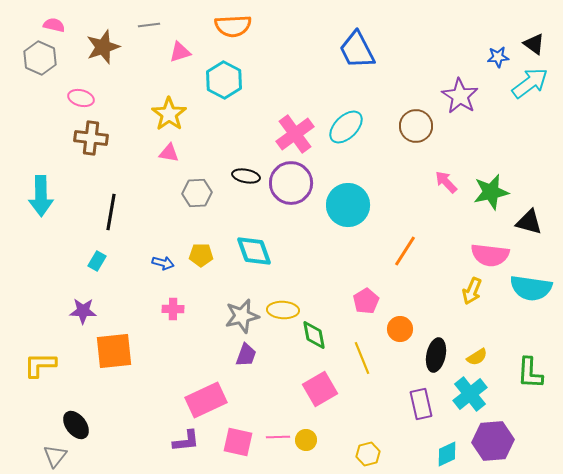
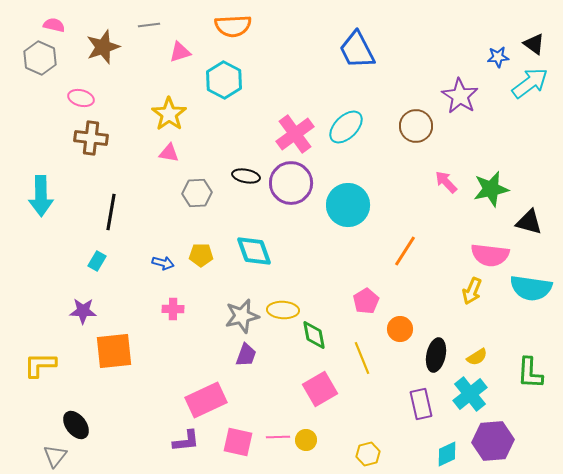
green star at (491, 192): moved 3 px up
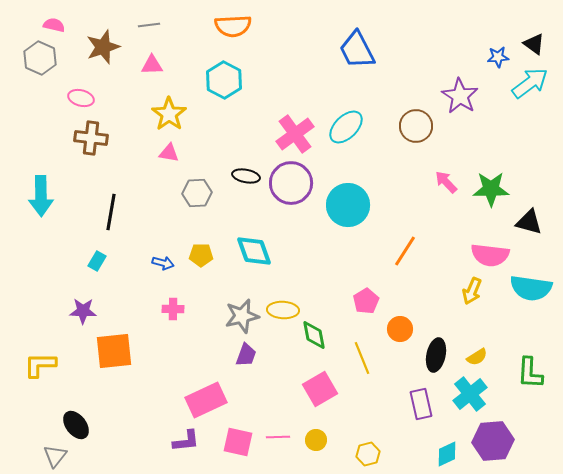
pink triangle at (180, 52): moved 28 px left, 13 px down; rotated 15 degrees clockwise
green star at (491, 189): rotated 12 degrees clockwise
yellow circle at (306, 440): moved 10 px right
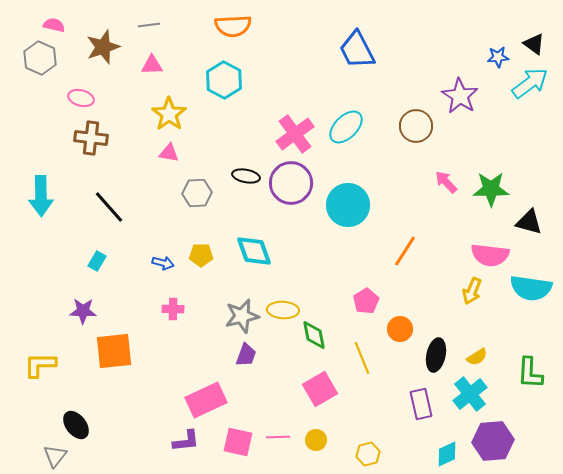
black line at (111, 212): moved 2 px left, 5 px up; rotated 51 degrees counterclockwise
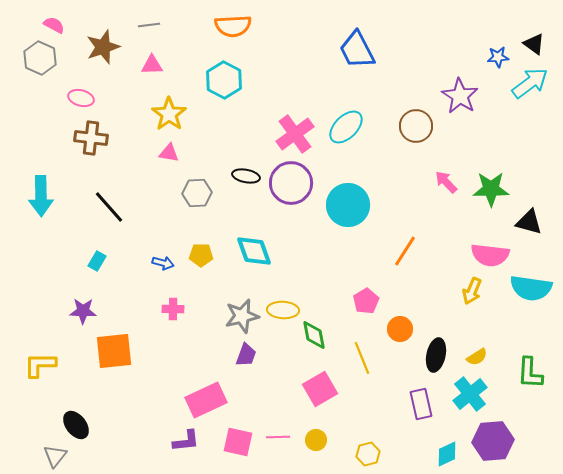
pink semicircle at (54, 25): rotated 15 degrees clockwise
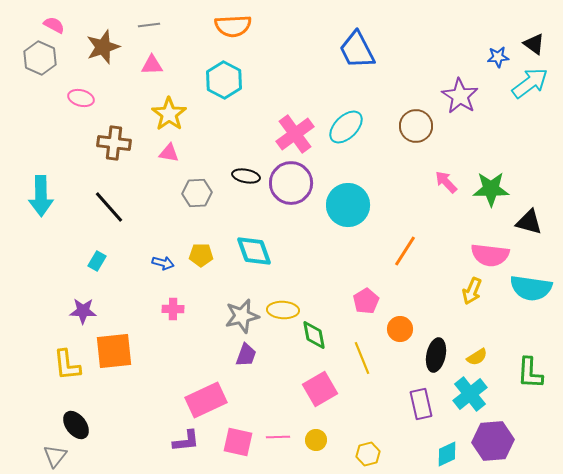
brown cross at (91, 138): moved 23 px right, 5 px down
yellow L-shape at (40, 365): moved 27 px right; rotated 96 degrees counterclockwise
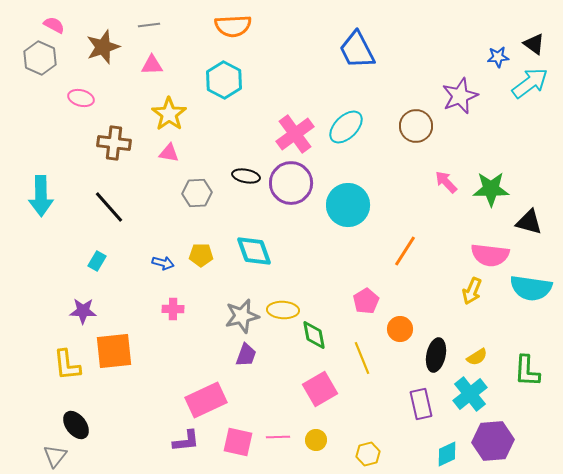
purple star at (460, 96): rotated 18 degrees clockwise
green L-shape at (530, 373): moved 3 px left, 2 px up
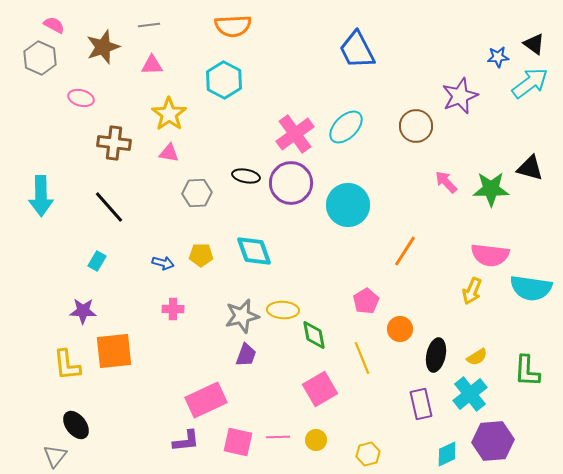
black triangle at (529, 222): moved 1 px right, 54 px up
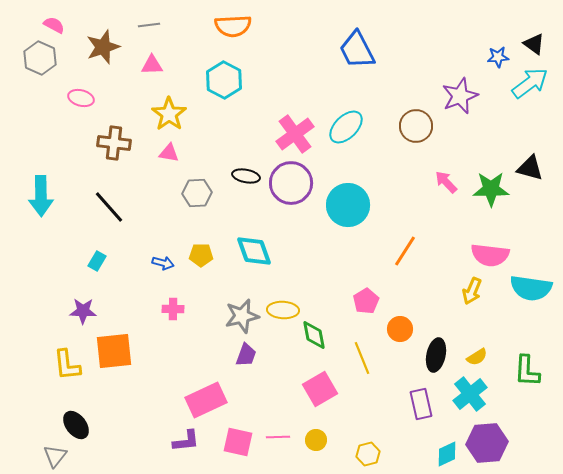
purple hexagon at (493, 441): moved 6 px left, 2 px down
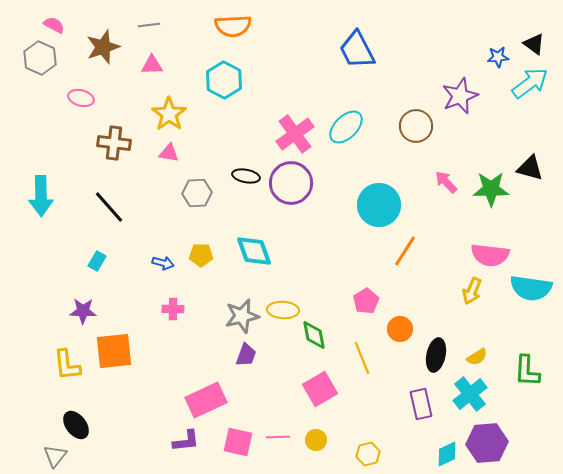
cyan circle at (348, 205): moved 31 px right
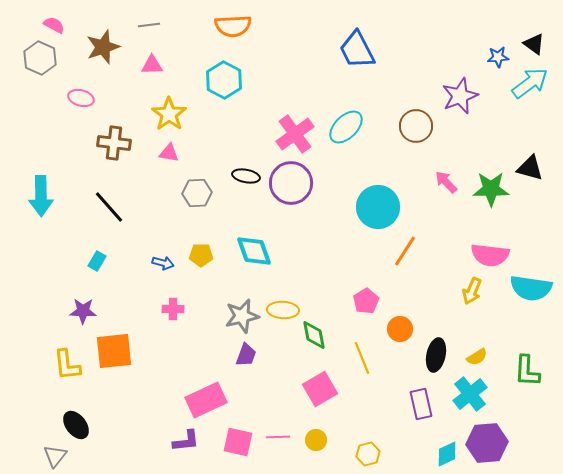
cyan circle at (379, 205): moved 1 px left, 2 px down
